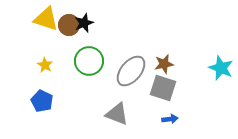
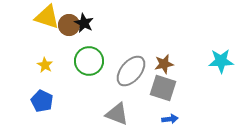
yellow triangle: moved 1 px right, 2 px up
black star: rotated 24 degrees counterclockwise
cyan star: moved 7 px up; rotated 25 degrees counterclockwise
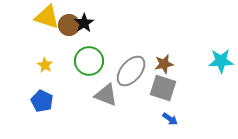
black star: rotated 12 degrees clockwise
gray triangle: moved 11 px left, 19 px up
blue arrow: rotated 42 degrees clockwise
